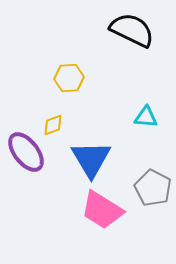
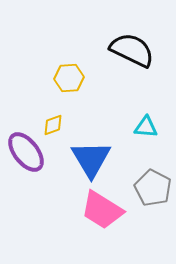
black semicircle: moved 20 px down
cyan triangle: moved 10 px down
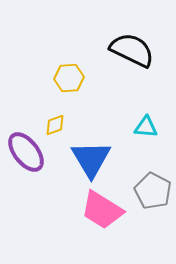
yellow diamond: moved 2 px right
gray pentagon: moved 3 px down
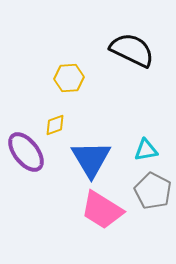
cyan triangle: moved 23 px down; rotated 15 degrees counterclockwise
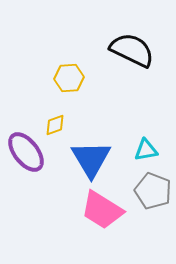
gray pentagon: rotated 6 degrees counterclockwise
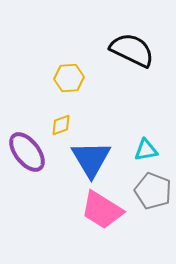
yellow diamond: moved 6 px right
purple ellipse: moved 1 px right
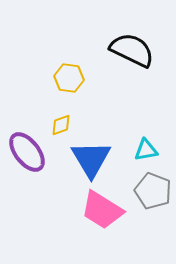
yellow hexagon: rotated 12 degrees clockwise
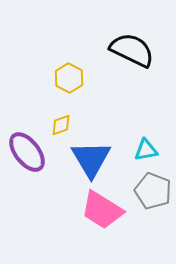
yellow hexagon: rotated 20 degrees clockwise
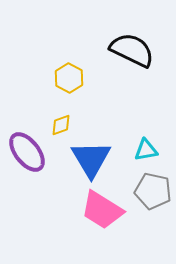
gray pentagon: rotated 9 degrees counterclockwise
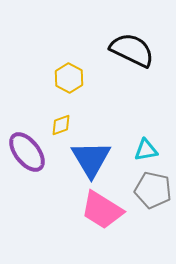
gray pentagon: moved 1 px up
